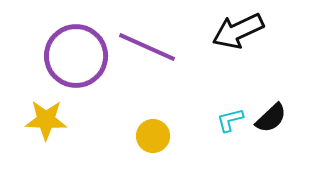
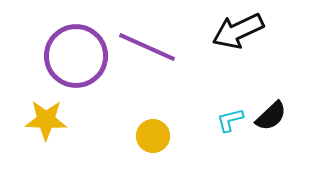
black semicircle: moved 2 px up
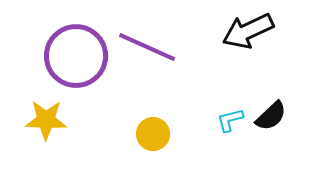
black arrow: moved 10 px right
yellow circle: moved 2 px up
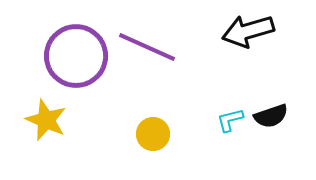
black arrow: rotated 9 degrees clockwise
black semicircle: rotated 24 degrees clockwise
yellow star: rotated 21 degrees clockwise
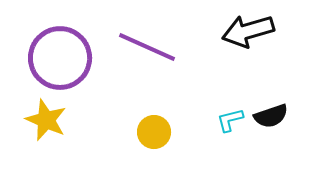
purple circle: moved 16 px left, 2 px down
yellow circle: moved 1 px right, 2 px up
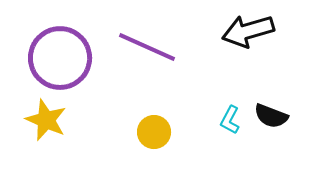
black semicircle: rotated 40 degrees clockwise
cyan L-shape: rotated 48 degrees counterclockwise
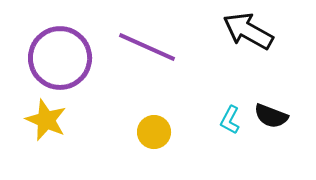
black arrow: rotated 45 degrees clockwise
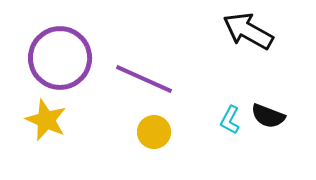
purple line: moved 3 px left, 32 px down
black semicircle: moved 3 px left
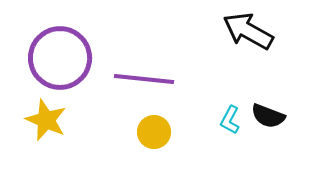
purple line: rotated 18 degrees counterclockwise
